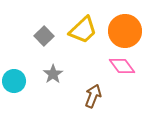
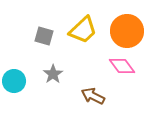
orange circle: moved 2 px right
gray square: rotated 30 degrees counterclockwise
brown arrow: rotated 85 degrees counterclockwise
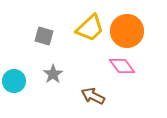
yellow trapezoid: moved 7 px right, 2 px up
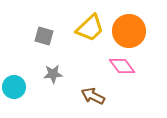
orange circle: moved 2 px right
gray star: rotated 30 degrees clockwise
cyan circle: moved 6 px down
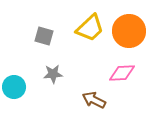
pink diamond: moved 7 px down; rotated 56 degrees counterclockwise
brown arrow: moved 1 px right, 4 px down
